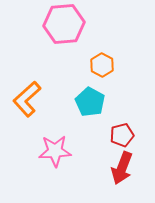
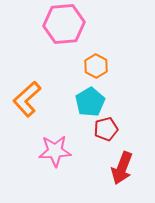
orange hexagon: moved 6 px left, 1 px down
cyan pentagon: rotated 12 degrees clockwise
red pentagon: moved 16 px left, 6 px up
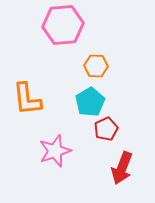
pink hexagon: moved 1 px left, 1 px down
orange hexagon: rotated 25 degrees counterclockwise
orange L-shape: rotated 54 degrees counterclockwise
red pentagon: rotated 10 degrees counterclockwise
pink star: rotated 16 degrees counterclockwise
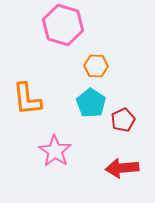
pink hexagon: rotated 21 degrees clockwise
cyan pentagon: moved 1 px right, 1 px down; rotated 8 degrees counterclockwise
red pentagon: moved 17 px right, 9 px up
pink star: rotated 20 degrees counterclockwise
red arrow: rotated 64 degrees clockwise
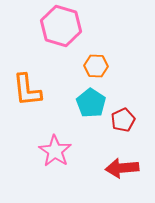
pink hexagon: moved 2 px left, 1 px down
orange L-shape: moved 9 px up
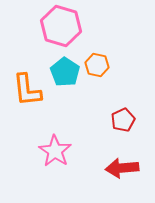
orange hexagon: moved 1 px right, 1 px up; rotated 10 degrees clockwise
cyan pentagon: moved 26 px left, 31 px up
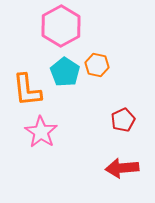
pink hexagon: rotated 15 degrees clockwise
pink star: moved 14 px left, 19 px up
